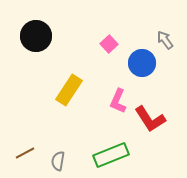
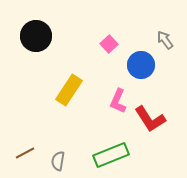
blue circle: moved 1 px left, 2 px down
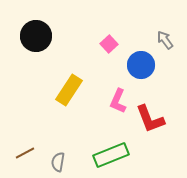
red L-shape: rotated 12 degrees clockwise
gray semicircle: moved 1 px down
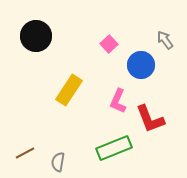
green rectangle: moved 3 px right, 7 px up
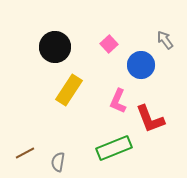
black circle: moved 19 px right, 11 px down
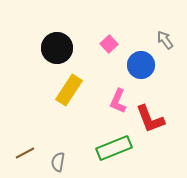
black circle: moved 2 px right, 1 px down
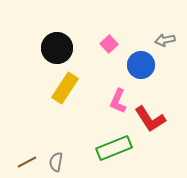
gray arrow: rotated 66 degrees counterclockwise
yellow rectangle: moved 4 px left, 2 px up
red L-shape: rotated 12 degrees counterclockwise
brown line: moved 2 px right, 9 px down
gray semicircle: moved 2 px left
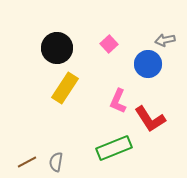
blue circle: moved 7 px right, 1 px up
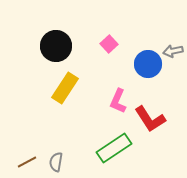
gray arrow: moved 8 px right, 11 px down
black circle: moved 1 px left, 2 px up
green rectangle: rotated 12 degrees counterclockwise
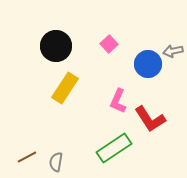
brown line: moved 5 px up
